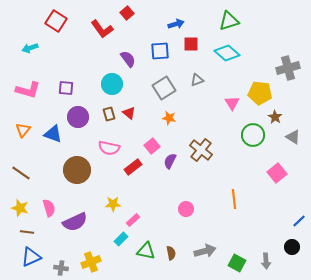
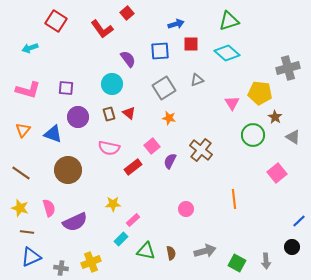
brown circle at (77, 170): moved 9 px left
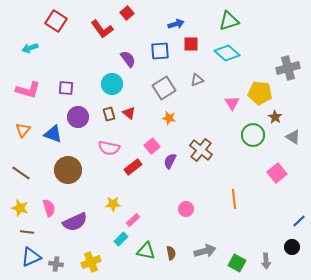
gray cross at (61, 268): moved 5 px left, 4 px up
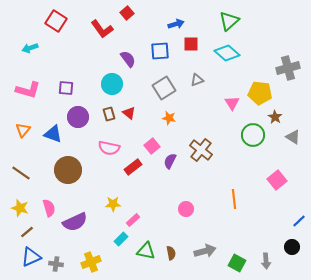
green triangle at (229, 21): rotated 25 degrees counterclockwise
pink square at (277, 173): moved 7 px down
brown line at (27, 232): rotated 48 degrees counterclockwise
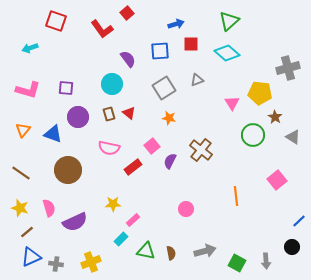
red square at (56, 21): rotated 15 degrees counterclockwise
orange line at (234, 199): moved 2 px right, 3 px up
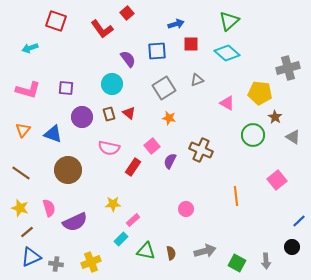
blue square at (160, 51): moved 3 px left
pink triangle at (232, 103): moved 5 px left; rotated 28 degrees counterclockwise
purple circle at (78, 117): moved 4 px right
brown cross at (201, 150): rotated 15 degrees counterclockwise
red rectangle at (133, 167): rotated 18 degrees counterclockwise
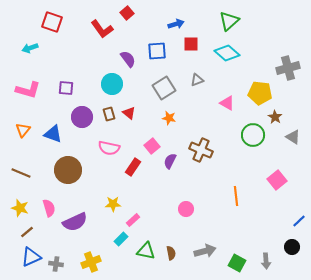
red square at (56, 21): moved 4 px left, 1 px down
brown line at (21, 173): rotated 12 degrees counterclockwise
